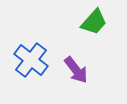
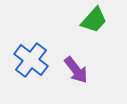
green trapezoid: moved 2 px up
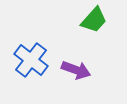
purple arrow: rotated 32 degrees counterclockwise
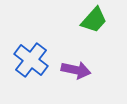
purple arrow: rotated 8 degrees counterclockwise
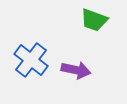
green trapezoid: rotated 68 degrees clockwise
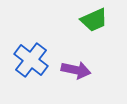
green trapezoid: rotated 44 degrees counterclockwise
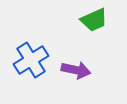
blue cross: rotated 20 degrees clockwise
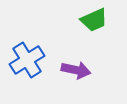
blue cross: moved 4 px left
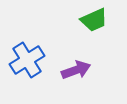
purple arrow: rotated 32 degrees counterclockwise
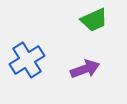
purple arrow: moved 9 px right, 1 px up
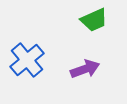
blue cross: rotated 8 degrees counterclockwise
